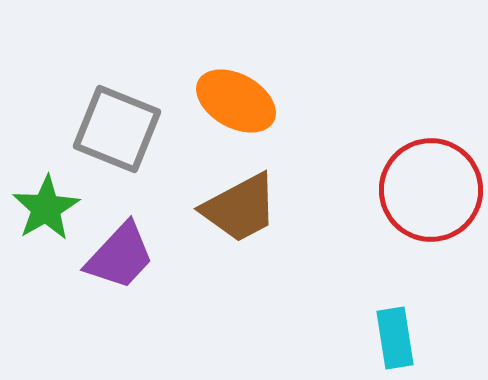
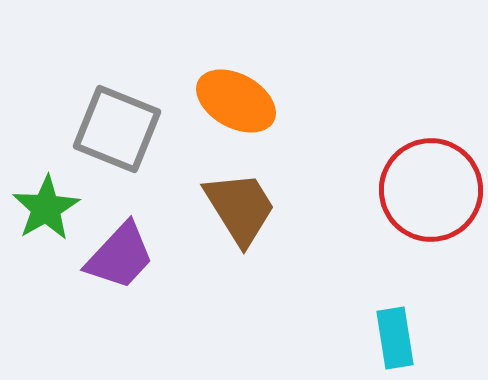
brown trapezoid: rotated 94 degrees counterclockwise
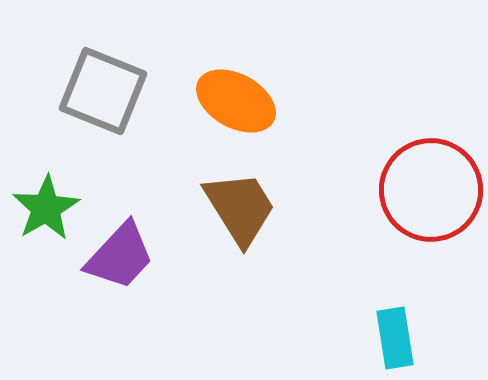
gray square: moved 14 px left, 38 px up
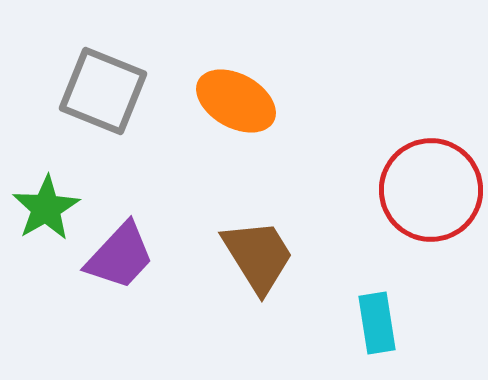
brown trapezoid: moved 18 px right, 48 px down
cyan rectangle: moved 18 px left, 15 px up
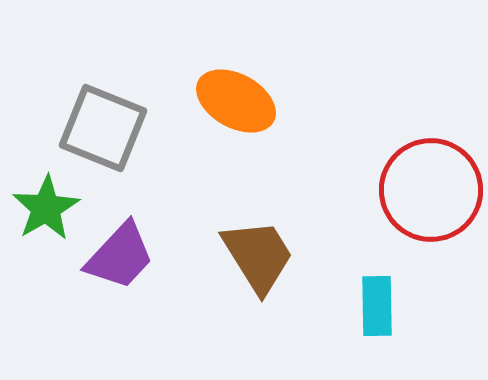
gray square: moved 37 px down
cyan rectangle: moved 17 px up; rotated 8 degrees clockwise
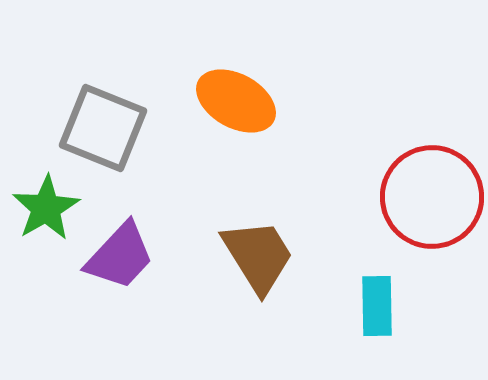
red circle: moved 1 px right, 7 px down
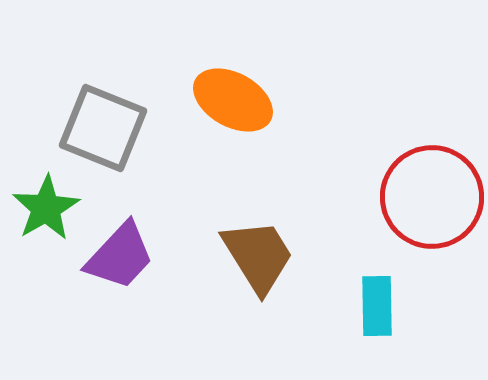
orange ellipse: moved 3 px left, 1 px up
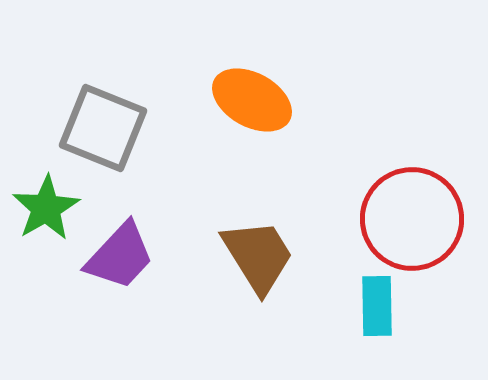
orange ellipse: moved 19 px right
red circle: moved 20 px left, 22 px down
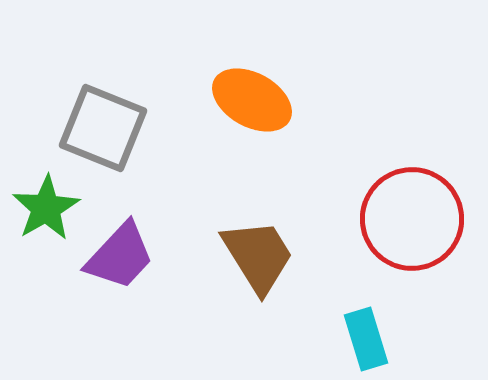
cyan rectangle: moved 11 px left, 33 px down; rotated 16 degrees counterclockwise
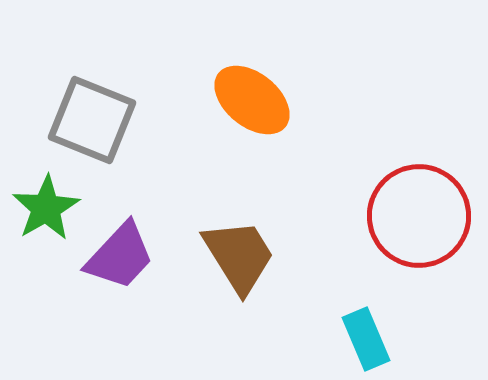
orange ellipse: rotated 10 degrees clockwise
gray square: moved 11 px left, 8 px up
red circle: moved 7 px right, 3 px up
brown trapezoid: moved 19 px left
cyan rectangle: rotated 6 degrees counterclockwise
